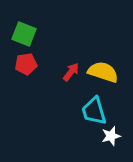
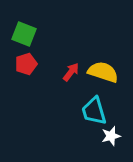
red pentagon: rotated 10 degrees counterclockwise
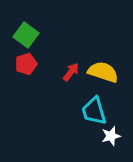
green square: moved 2 px right, 1 px down; rotated 15 degrees clockwise
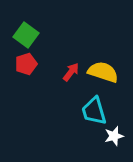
white star: moved 3 px right
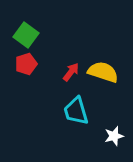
cyan trapezoid: moved 18 px left
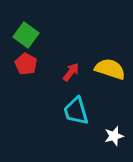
red pentagon: rotated 25 degrees counterclockwise
yellow semicircle: moved 7 px right, 3 px up
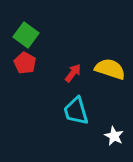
red pentagon: moved 1 px left, 1 px up
red arrow: moved 2 px right, 1 px down
white star: rotated 30 degrees counterclockwise
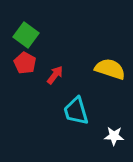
red arrow: moved 18 px left, 2 px down
white star: rotated 24 degrees counterclockwise
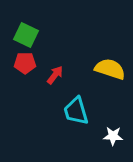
green square: rotated 10 degrees counterclockwise
red pentagon: rotated 30 degrees counterclockwise
white star: moved 1 px left
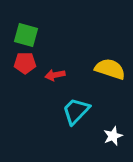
green square: rotated 10 degrees counterclockwise
red arrow: rotated 138 degrees counterclockwise
cyan trapezoid: rotated 60 degrees clockwise
white star: rotated 24 degrees counterclockwise
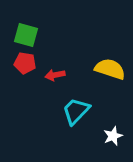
red pentagon: rotated 10 degrees clockwise
